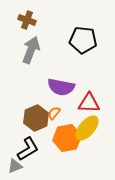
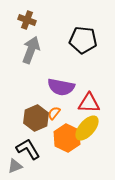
orange hexagon: rotated 24 degrees counterclockwise
black L-shape: rotated 90 degrees counterclockwise
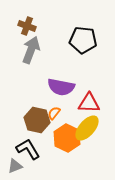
brown cross: moved 6 px down
brown hexagon: moved 1 px right, 2 px down; rotated 25 degrees counterclockwise
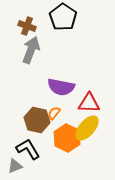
black pentagon: moved 20 px left, 23 px up; rotated 28 degrees clockwise
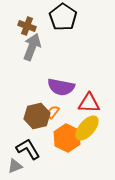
gray arrow: moved 1 px right, 3 px up
orange semicircle: moved 1 px left, 1 px up
brown hexagon: moved 4 px up; rotated 25 degrees counterclockwise
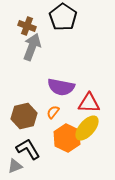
brown hexagon: moved 13 px left
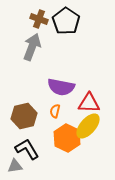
black pentagon: moved 3 px right, 4 px down
brown cross: moved 12 px right, 7 px up
orange semicircle: moved 2 px right, 1 px up; rotated 24 degrees counterclockwise
yellow ellipse: moved 1 px right, 2 px up
black L-shape: moved 1 px left
gray triangle: rotated 14 degrees clockwise
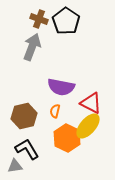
red triangle: moved 2 px right; rotated 25 degrees clockwise
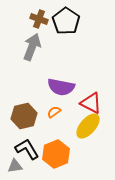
orange semicircle: moved 1 px left, 1 px down; rotated 40 degrees clockwise
orange hexagon: moved 11 px left, 16 px down; rotated 12 degrees clockwise
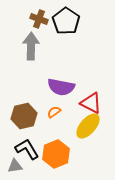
gray arrow: moved 1 px left, 1 px up; rotated 20 degrees counterclockwise
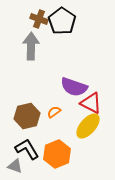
black pentagon: moved 4 px left
purple semicircle: moved 13 px right; rotated 8 degrees clockwise
brown hexagon: moved 3 px right
orange hexagon: moved 1 px right
gray triangle: rotated 28 degrees clockwise
